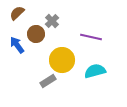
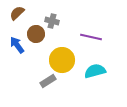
gray cross: rotated 32 degrees counterclockwise
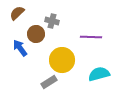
purple line: rotated 10 degrees counterclockwise
blue arrow: moved 3 px right, 3 px down
cyan semicircle: moved 4 px right, 3 px down
gray rectangle: moved 1 px right, 1 px down
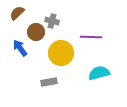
brown circle: moved 2 px up
yellow circle: moved 1 px left, 7 px up
cyan semicircle: moved 1 px up
gray rectangle: rotated 21 degrees clockwise
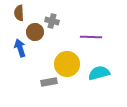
brown semicircle: moved 2 px right; rotated 49 degrees counterclockwise
brown circle: moved 1 px left
blue arrow: rotated 18 degrees clockwise
yellow circle: moved 6 px right, 11 px down
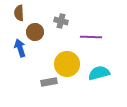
gray cross: moved 9 px right
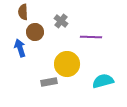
brown semicircle: moved 4 px right, 1 px up
gray cross: rotated 24 degrees clockwise
cyan semicircle: moved 4 px right, 8 px down
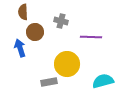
gray cross: rotated 24 degrees counterclockwise
